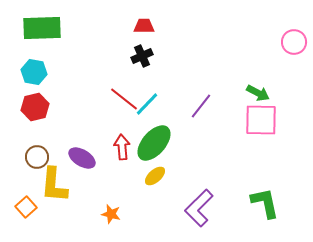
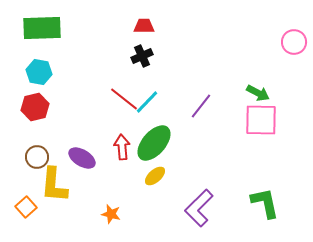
cyan hexagon: moved 5 px right
cyan line: moved 2 px up
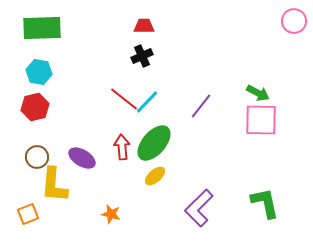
pink circle: moved 21 px up
orange square: moved 2 px right, 7 px down; rotated 20 degrees clockwise
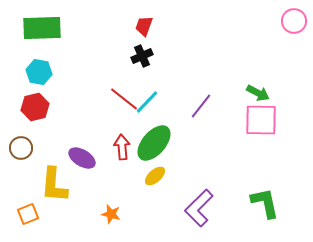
red trapezoid: rotated 70 degrees counterclockwise
brown circle: moved 16 px left, 9 px up
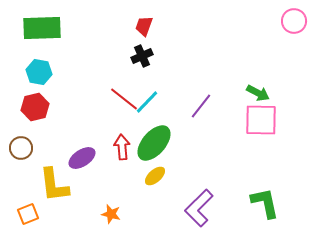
purple ellipse: rotated 64 degrees counterclockwise
yellow L-shape: rotated 12 degrees counterclockwise
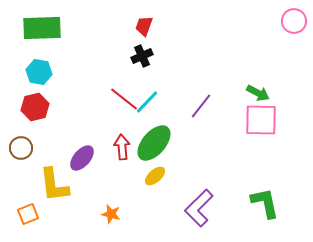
purple ellipse: rotated 16 degrees counterclockwise
